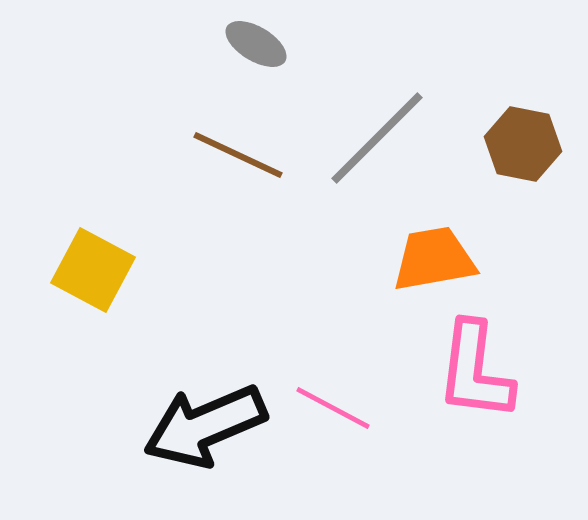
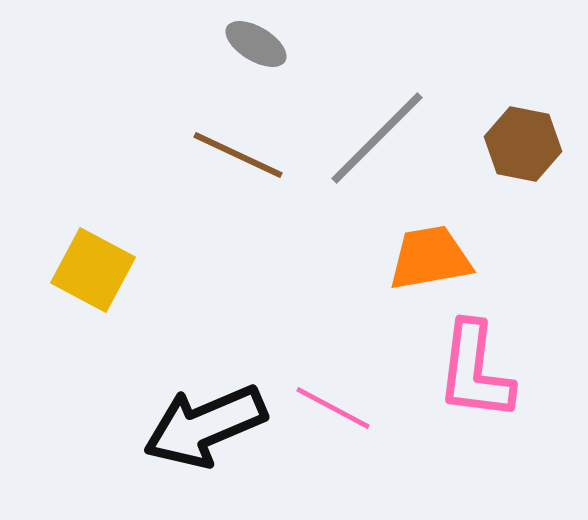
orange trapezoid: moved 4 px left, 1 px up
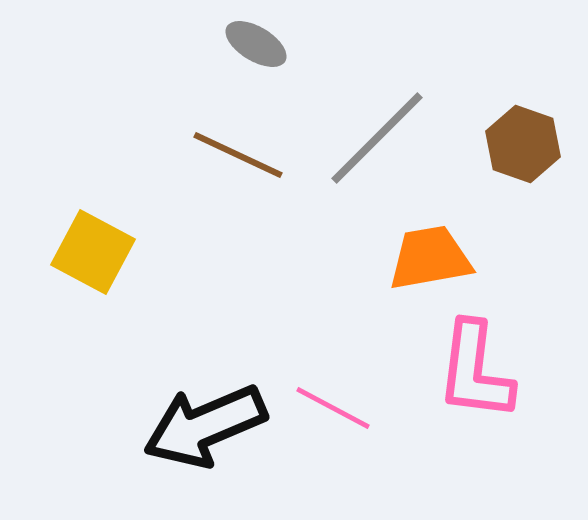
brown hexagon: rotated 8 degrees clockwise
yellow square: moved 18 px up
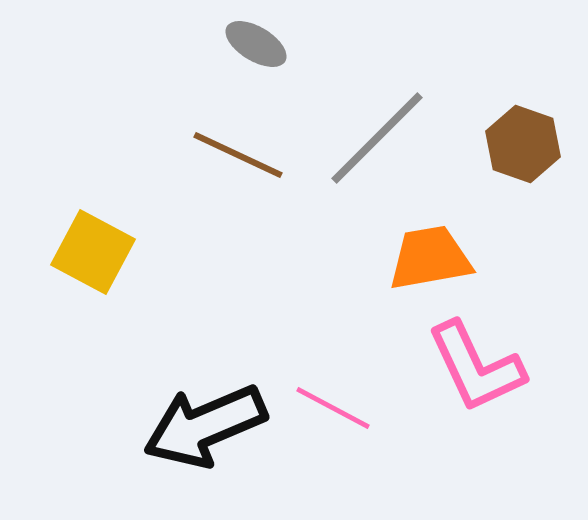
pink L-shape: moved 1 px right, 4 px up; rotated 32 degrees counterclockwise
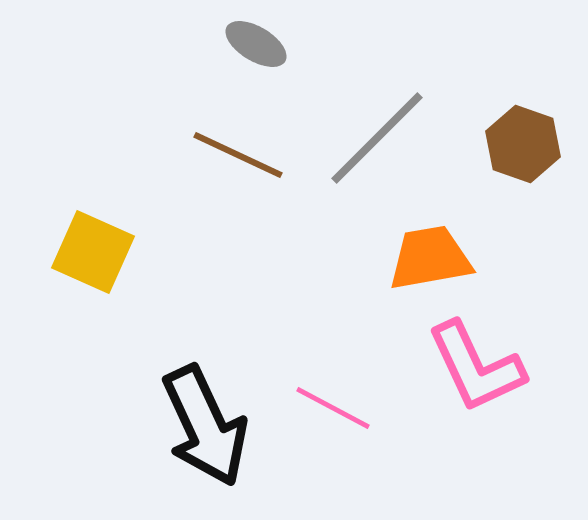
yellow square: rotated 4 degrees counterclockwise
black arrow: rotated 92 degrees counterclockwise
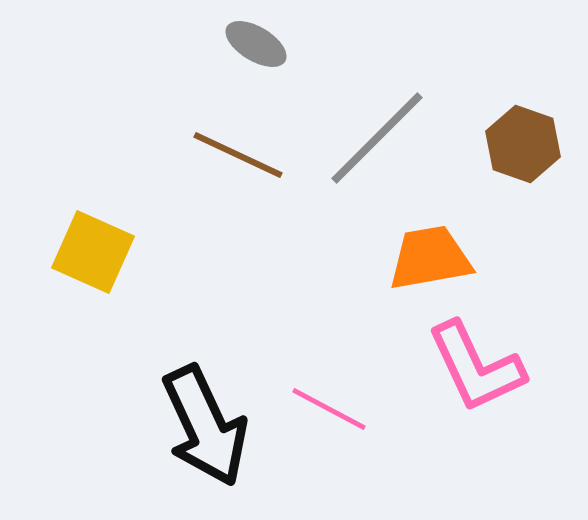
pink line: moved 4 px left, 1 px down
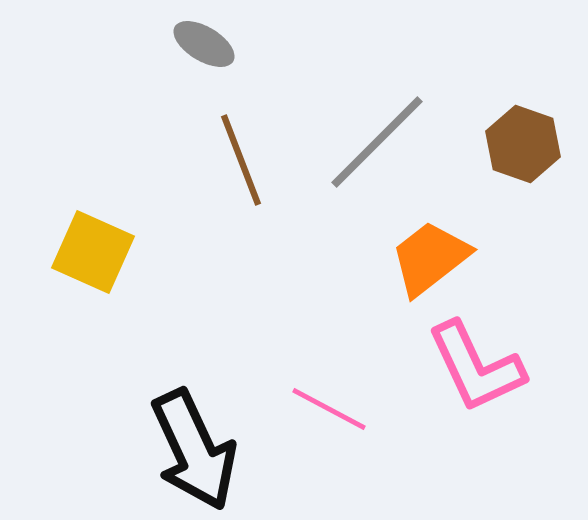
gray ellipse: moved 52 px left
gray line: moved 4 px down
brown line: moved 3 px right, 5 px down; rotated 44 degrees clockwise
orange trapezoid: rotated 28 degrees counterclockwise
black arrow: moved 11 px left, 24 px down
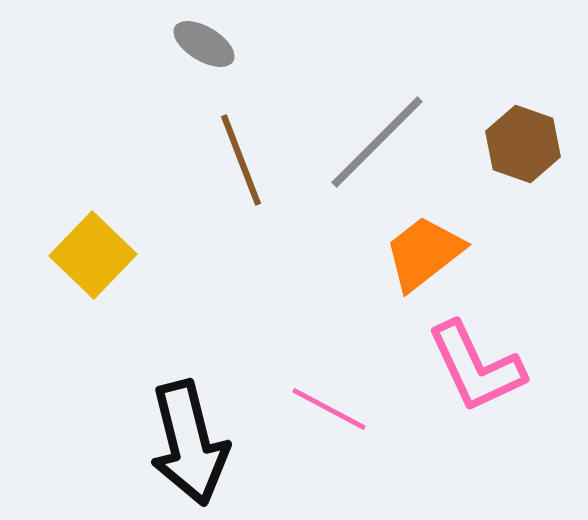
yellow square: moved 3 px down; rotated 20 degrees clockwise
orange trapezoid: moved 6 px left, 5 px up
black arrow: moved 5 px left, 7 px up; rotated 11 degrees clockwise
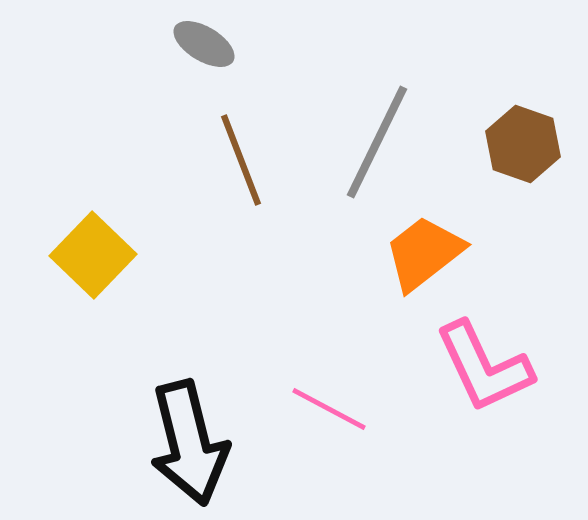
gray line: rotated 19 degrees counterclockwise
pink L-shape: moved 8 px right
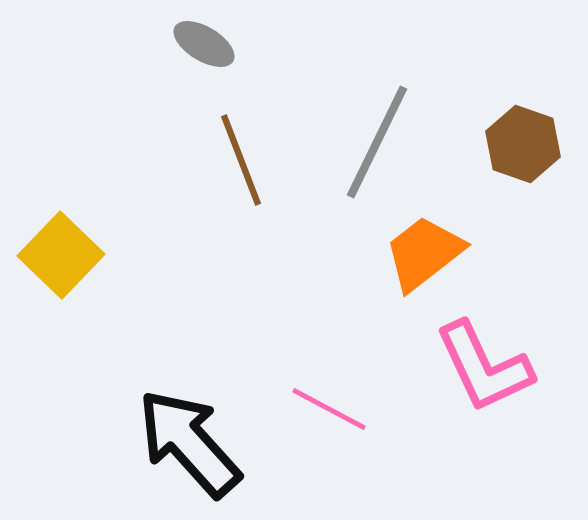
yellow square: moved 32 px left
black arrow: rotated 152 degrees clockwise
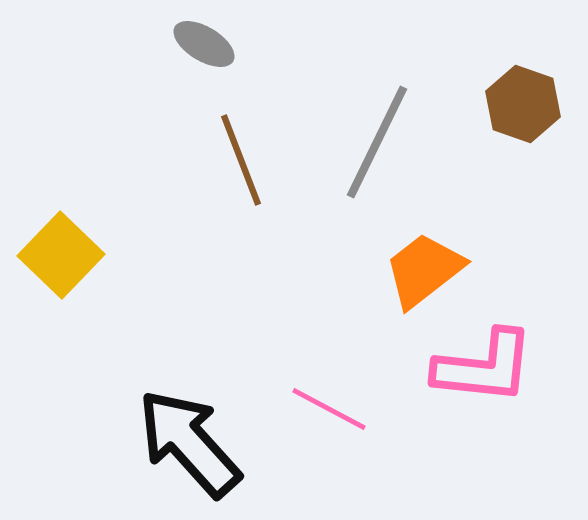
brown hexagon: moved 40 px up
orange trapezoid: moved 17 px down
pink L-shape: rotated 59 degrees counterclockwise
